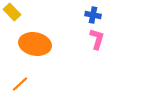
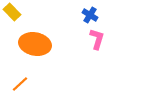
blue cross: moved 3 px left; rotated 21 degrees clockwise
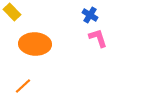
pink L-shape: moved 1 px right, 1 px up; rotated 35 degrees counterclockwise
orange ellipse: rotated 8 degrees counterclockwise
orange line: moved 3 px right, 2 px down
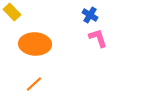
orange line: moved 11 px right, 2 px up
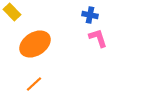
blue cross: rotated 21 degrees counterclockwise
orange ellipse: rotated 36 degrees counterclockwise
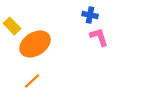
yellow rectangle: moved 14 px down
pink L-shape: moved 1 px right, 1 px up
orange line: moved 2 px left, 3 px up
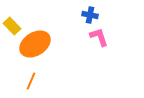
orange line: moved 1 px left; rotated 24 degrees counterclockwise
